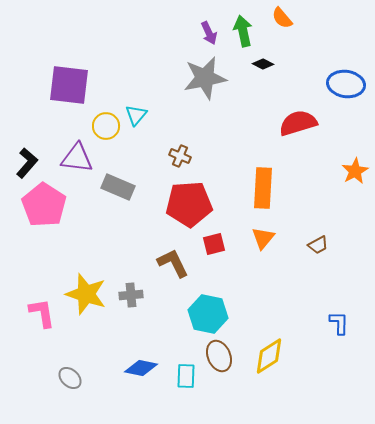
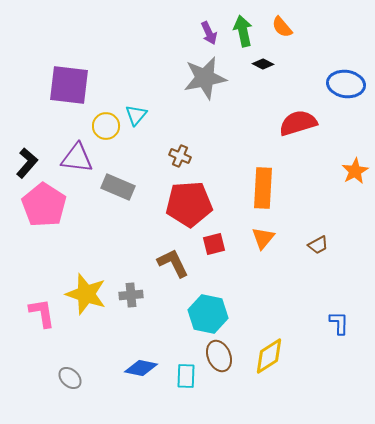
orange semicircle: moved 9 px down
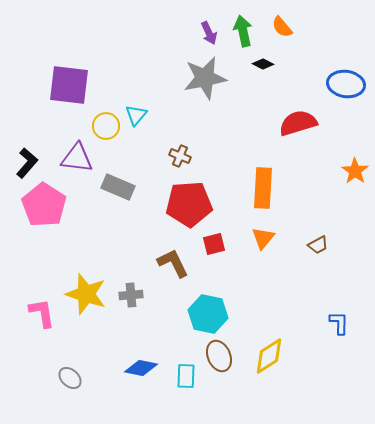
orange star: rotated 8 degrees counterclockwise
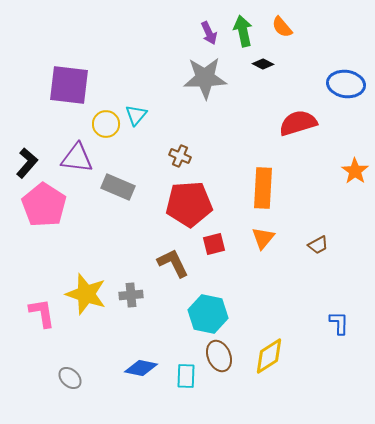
gray star: rotated 9 degrees clockwise
yellow circle: moved 2 px up
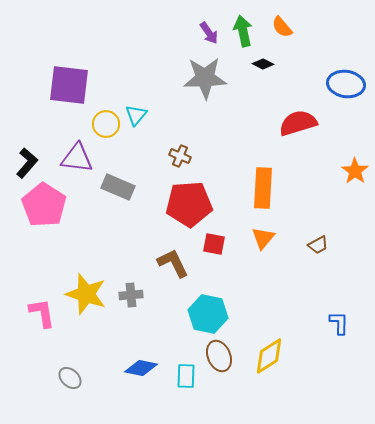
purple arrow: rotated 10 degrees counterclockwise
red square: rotated 25 degrees clockwise
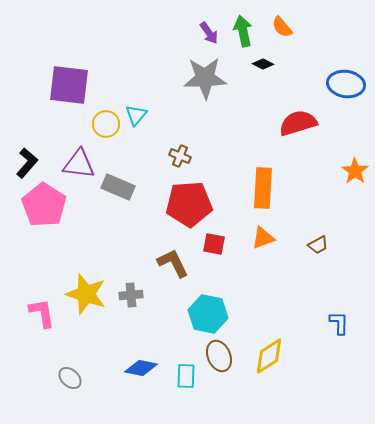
purple triangle: moved 2 px right, 6 px down
orange triangle: rotated 30 degrees clockwise
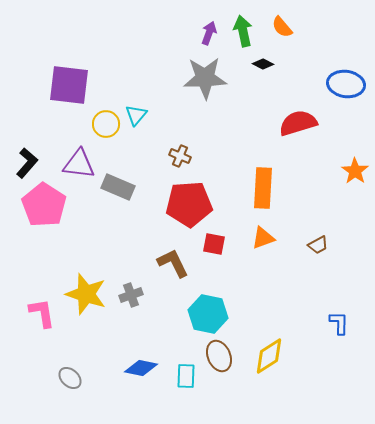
purple arrow: rotated 125 degrees counterclockwise
gray cross: rotated 15 degrees counterclockwise
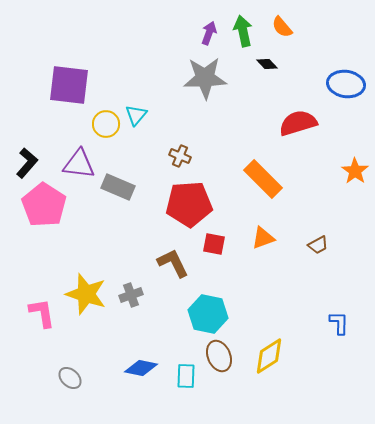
black diamond: moved 4 px right; rotated 20 degrees clockwise
orange rectangle: moved 9 px up; rotated 48 degrees counterclockwise
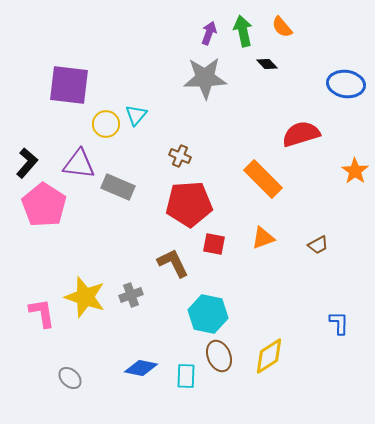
red semicircle: moved 3 px right, 11 px down
yellow star: moved 1 px left, 3 px down
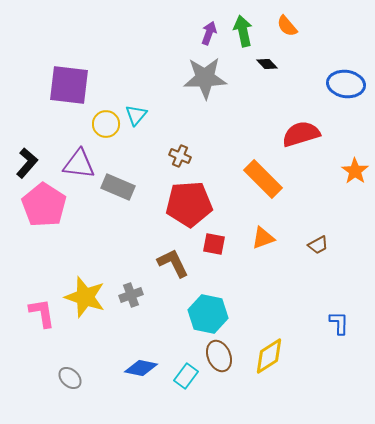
orange semicircle: moved 5 px right, 1 px up
cyan rectangle: rotated 35 degrees clockwise
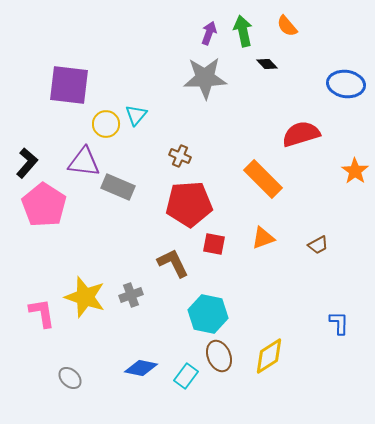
purple triangle: moved 5 px right, 2 px up
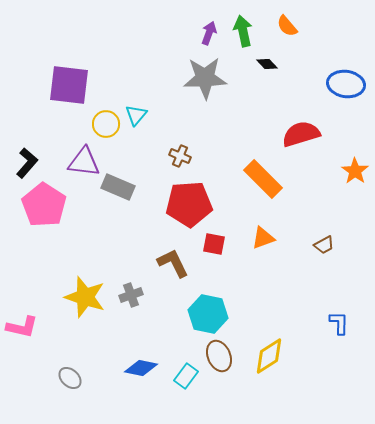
brown trapezoid: moved 6 px right
pink L-shape: moved 20 px left, 14 px down; rotated 112 degrees clockwise
